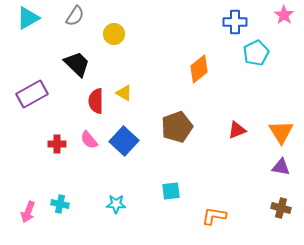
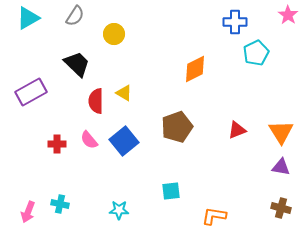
pink star: moved 4 px right
orange diamond: moved 4 px left; rotated 12 degrees clockwise
purple rectangle: moved 1 px left, 2 px up
blue square: rotated 8 degrees clockwise
cyan star: moved 3 px right, 6 px down
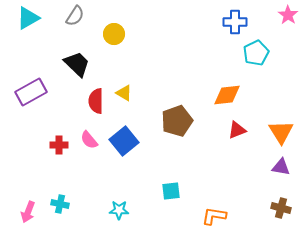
orange diamond: moved 32 px right, 26 px down; rotated 20 degrees clockwise
brown pentagon: moved 6 px up
red cross: moved 2 px right, 1 px down
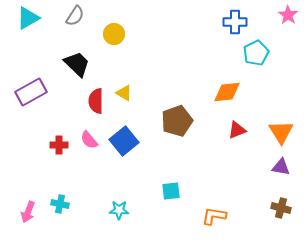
orange diamond: moved 3 px up
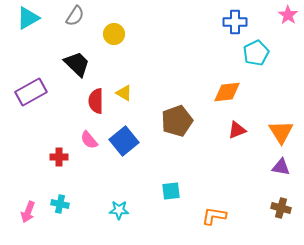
red cross: moved 12 px down
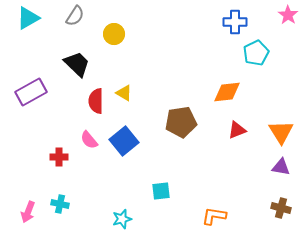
brown pentagon: moved 4 px right, 1 px down; rotated 12 degrees clockwise
cyan square: moved 10 px left
cyan star: moved 3 px right, 9 px down; rotated 18 degrees counterclockwise
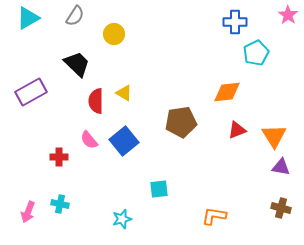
orange triangle: moved 7 px left, 4 px down
cyan square: moved 2 px left, 2 px up
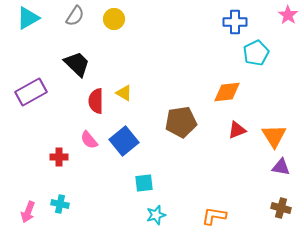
yellow circle: moved 15 px up
cyan square: moved 15 px left, 6 px up
cyan star: moved 34 px right, 4 px up
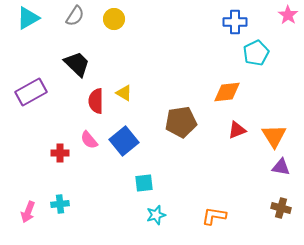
red cross: moved 1 px right, 4 px up
cyan cross: rotated 18 degrees counterclockwise
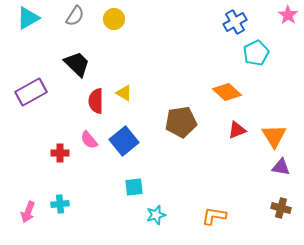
blue cross: rotated 30 degrees counterclockwise
orange diamond: rotated 48 degrees clockwise
cyan square: moved 10 px left, 4 px down
